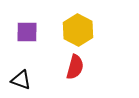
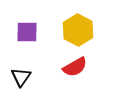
red semicircle: rotated 45 degrees clockwise
black triangle: moved 3 px up; rotated 45 degrees clockwise
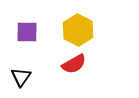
red semicircle: moved 1 px left, 3 px up
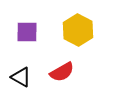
red semicircle: moved 12 px left, 8 px down
black triangle: rotated 35 degrees counterclockwise
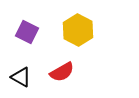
purple square: rotated 25 degrees clockwise
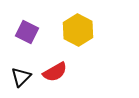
red semicircle: moved 7 px left
black triangle: rotated 45 degrees clockwise
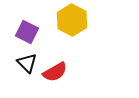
yellow hexagon: moved 6 px left, 10 px up
black triangle: moved 6 px right, 14 px up; rotated 30 degrees counterclockwise
